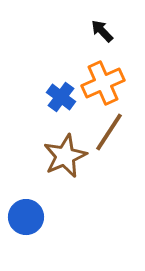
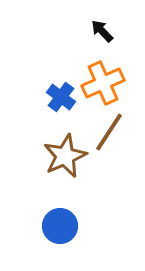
blue circle: moved 34 px right, 9 px down
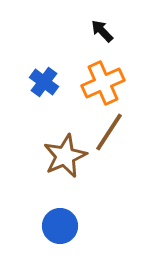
blue cross: moved 17 px left, 15 px up
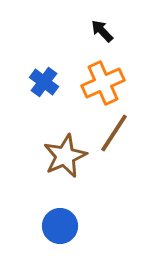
brown line: moved 5 px right, 1 px down
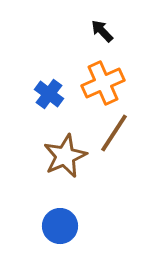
blue cross: moved 5 px right, 12 px down
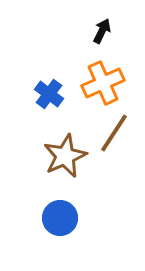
black arrow: rotated 70 degrees clockwise
blue circle: moved 8 px up
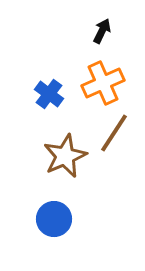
blue circle: moved 6 px left, 1 px down
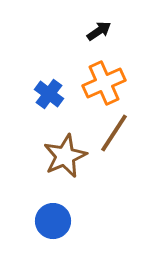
black arrow: moved 3 px left; rotated 30 degrees clockwise
orange cross: moved 1 px right
blue circle: moved 1 px left, 2 px down
